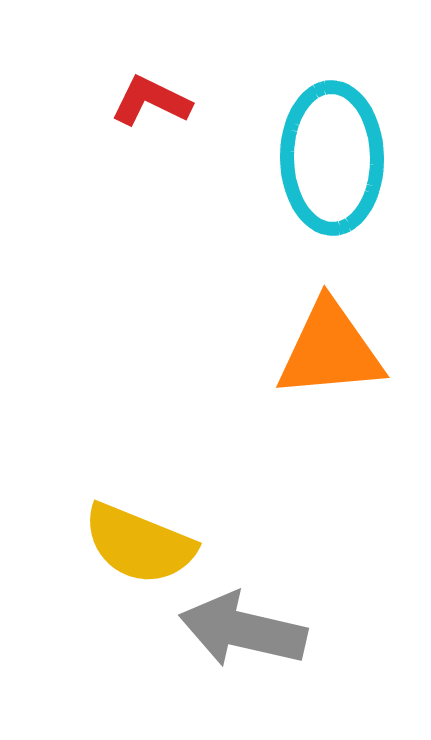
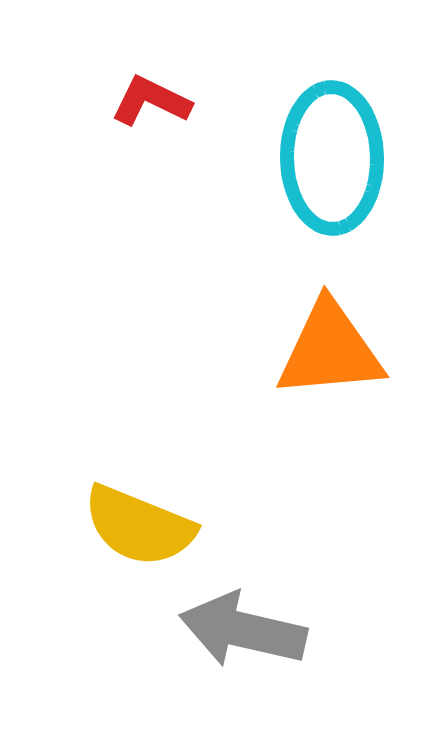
yellow semicircle: moved 18 px up
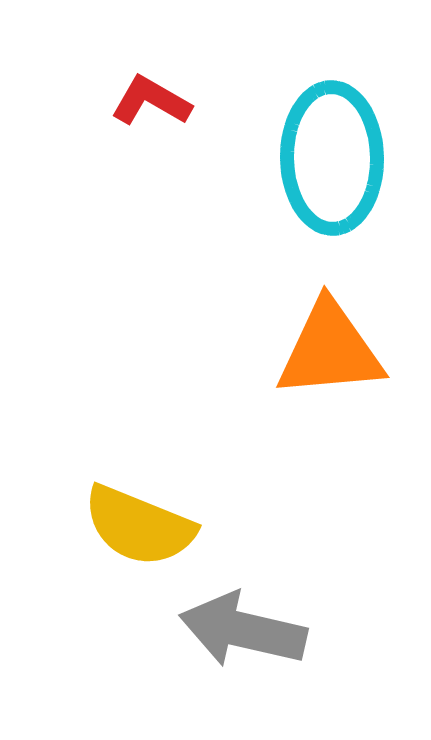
red L-shape: rotated 4 degrees clockwise
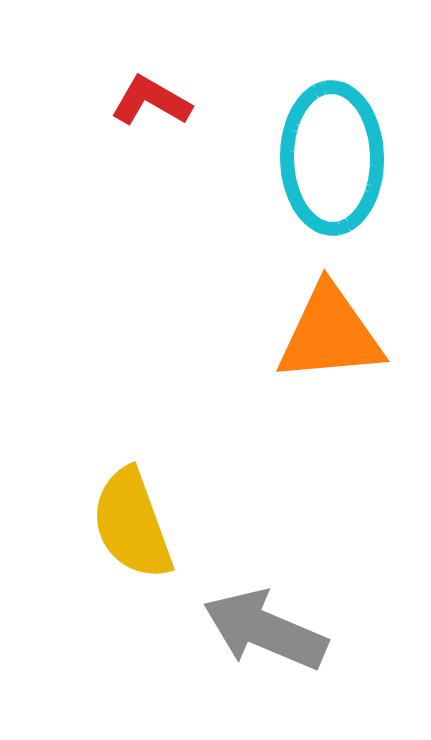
orange triangle: moved 16 px up
yellow semicircle: moved 7 px left, 2 px up; rotated 48 degrees clockwise
gray arrow: moved 22 px right; rotated 10 degrees clockwise
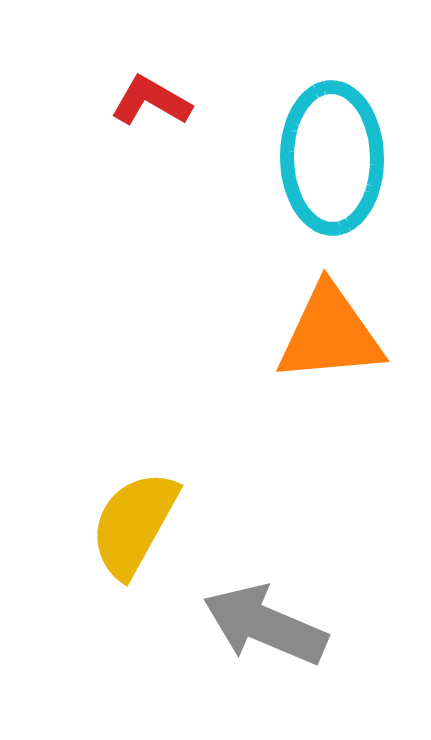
yellow semicircle: moved 2 px right; rotated 49 degrees clockwise
gray arrow: moved 5 px up
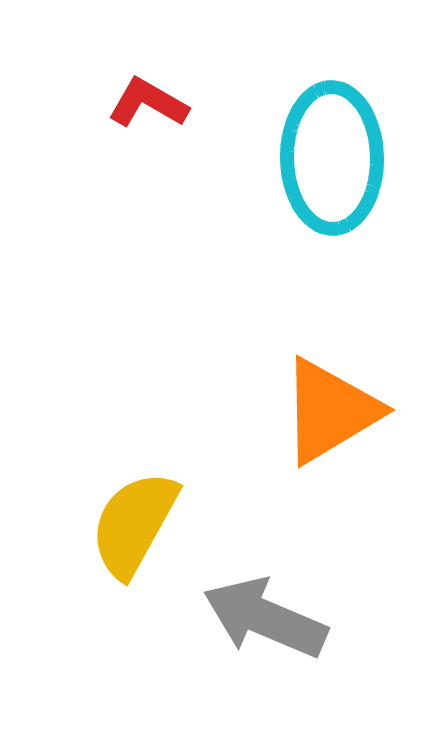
red L-shape: moved 3 px left, 2 px down
orange triangle: moved 77 px down; rotated 26 degrees counterclockwise
gray arrow: moved 7 px up
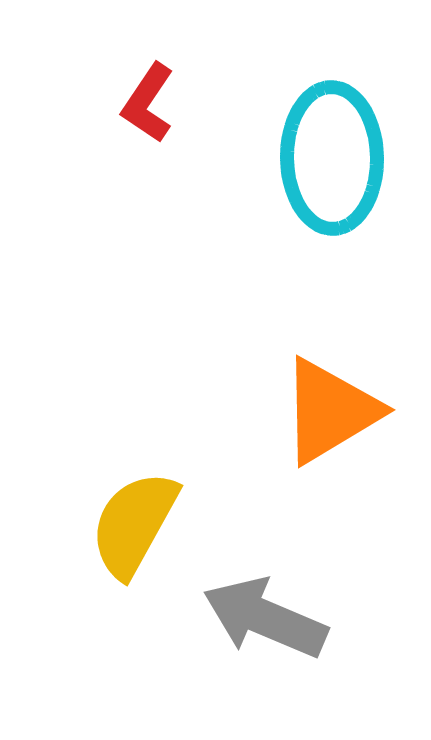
red L-shape: rotated 86 degrees counterclockwise
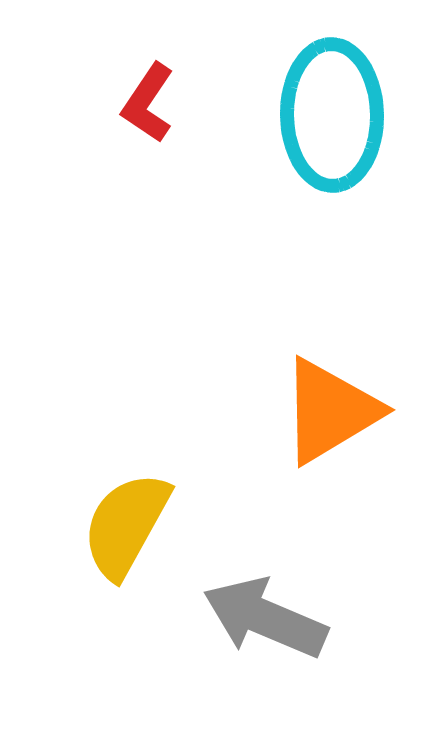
cyan ellipse: moved 43 px up
yellow semicircle: moved 8 px left, 1 px down
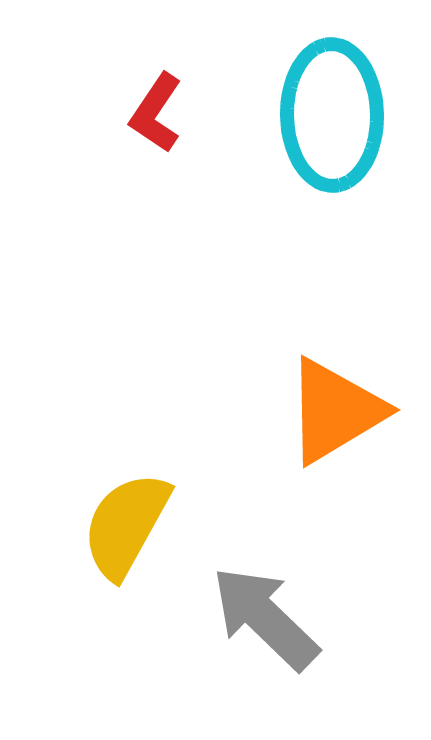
red L-shape: moved 8 px right, 10 px down
orange triangle: moved 5 px right
gray arrow: rotated 21 degrees clockwise
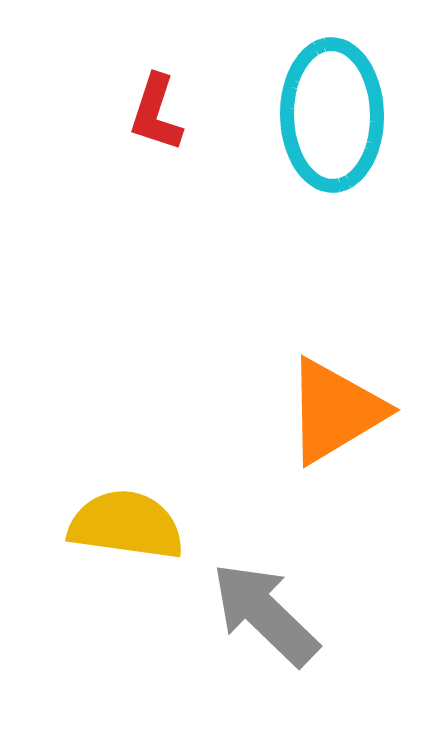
red L-shape: rotated 16 degrees counterclockwise
yellow semicircle: rotated 69 degrees clockwise
gray arrow: moved 4 px up
